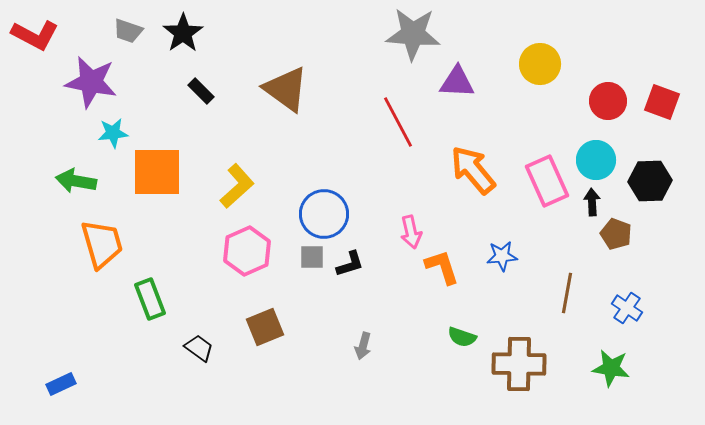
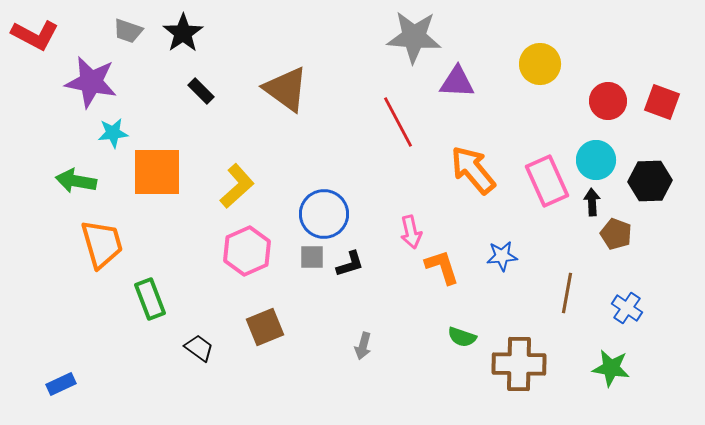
gray star: moved 1 px right, 3 px down
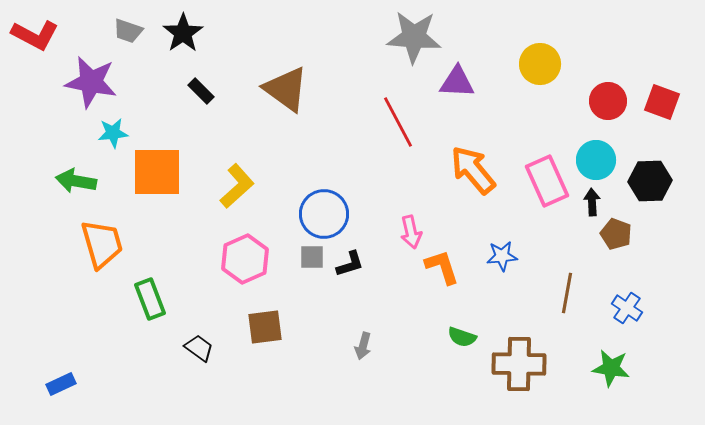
pink hexagon: moved 2 px left, 8 px down
brown square: rotated 15 degrees clockwise
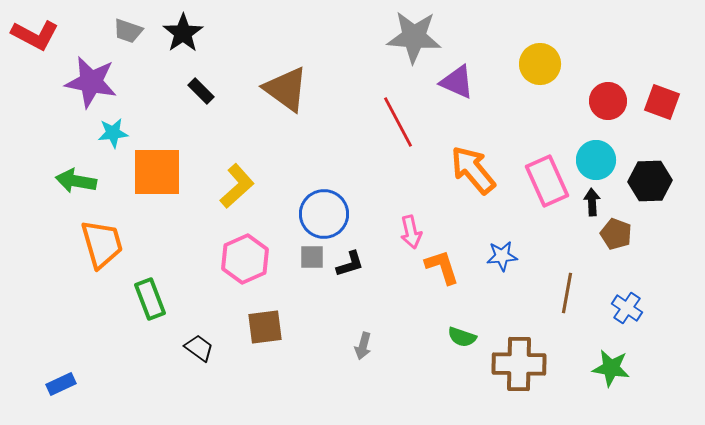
purple triangle: rotated 21 degrees clockwise
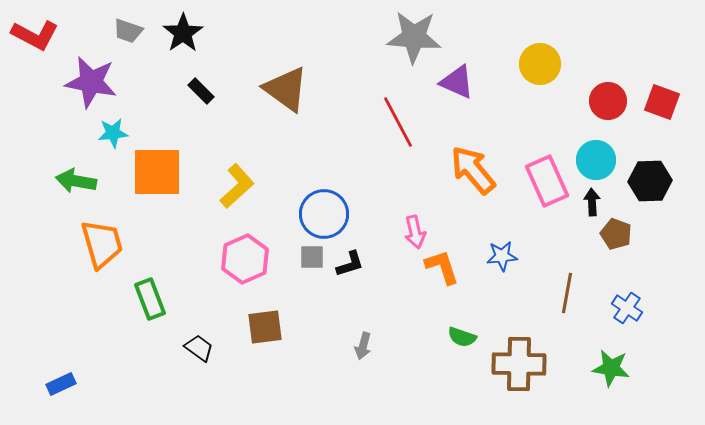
pink arrow: moved 4 px right
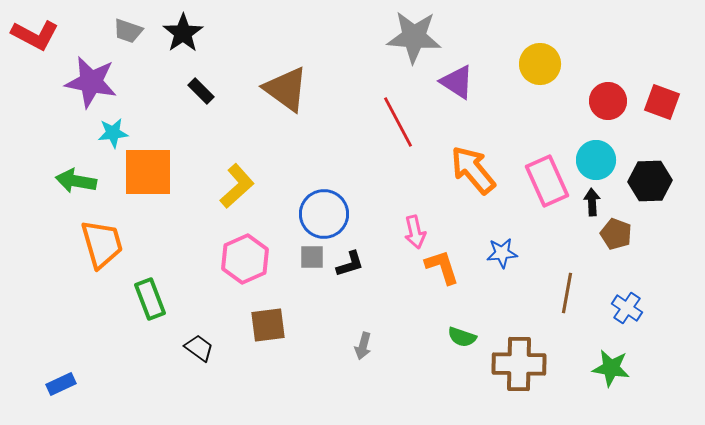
purple triangle: rotated 9 degrees clockwise
orange square: moved 9 px left
blue star: moved 3 px up
brown square: moved 3 px right, 2 px up
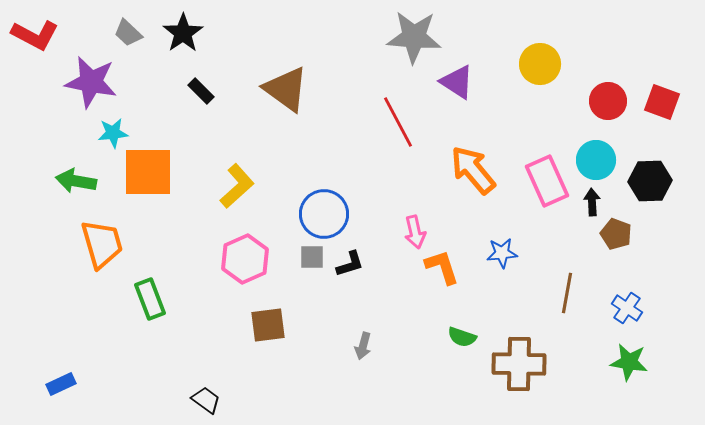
gray trapezoid: moved 2 px down; rotated 24 degrees clockwise
black trapezoid: moved 7 px right, 52 px down
green star: moved 18 px right, 6 px up
